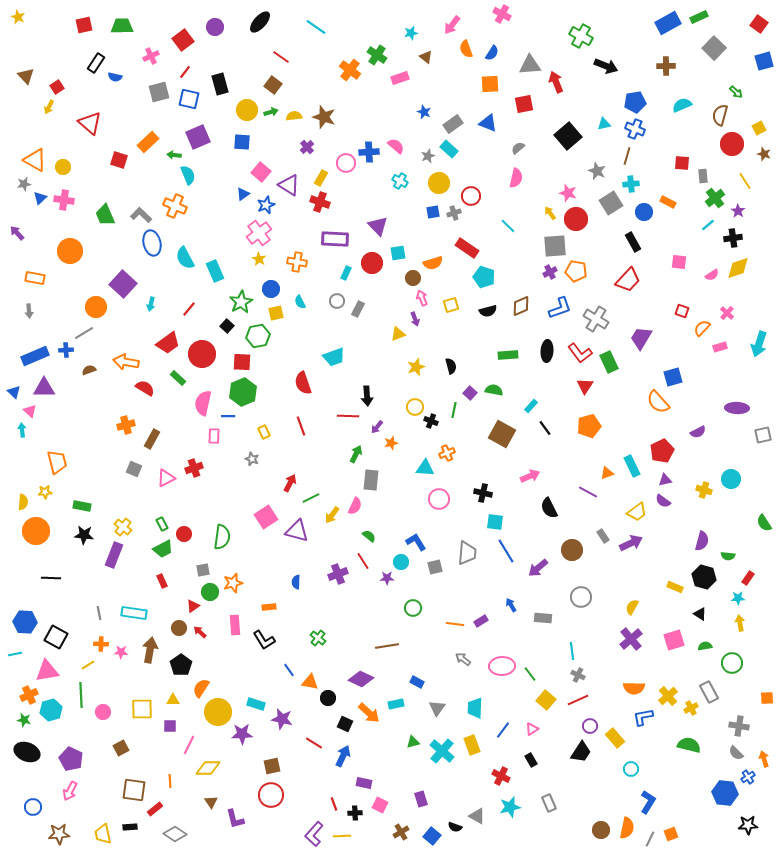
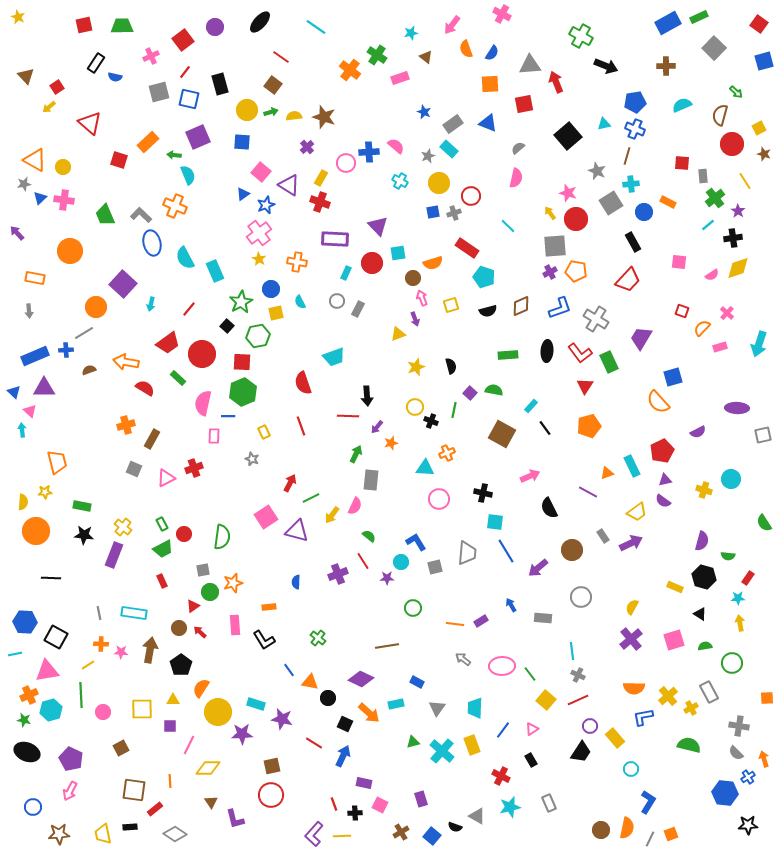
yellow arrow at (49, 107): rotated 24 degrees clockwise
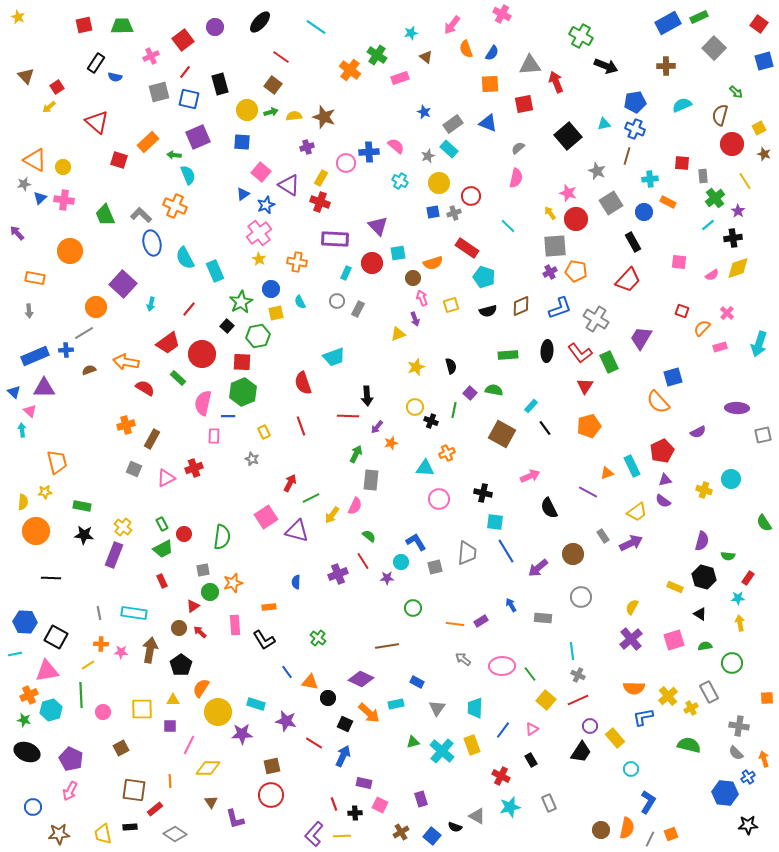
red triangle at (90, 123): moved 7 px right, 1 px up
purple cross at (307, 147): rotated 24 degrees clockwise
cyan cross at (631, 184): moved 19 px right, 5 px up
brown circle at (572, 550): moved 1 px right, 4 px down
blue line at (289, 670): moved 2 px left, 2 px down
purple star at (282, 719): moved 4 px right, 2 px down
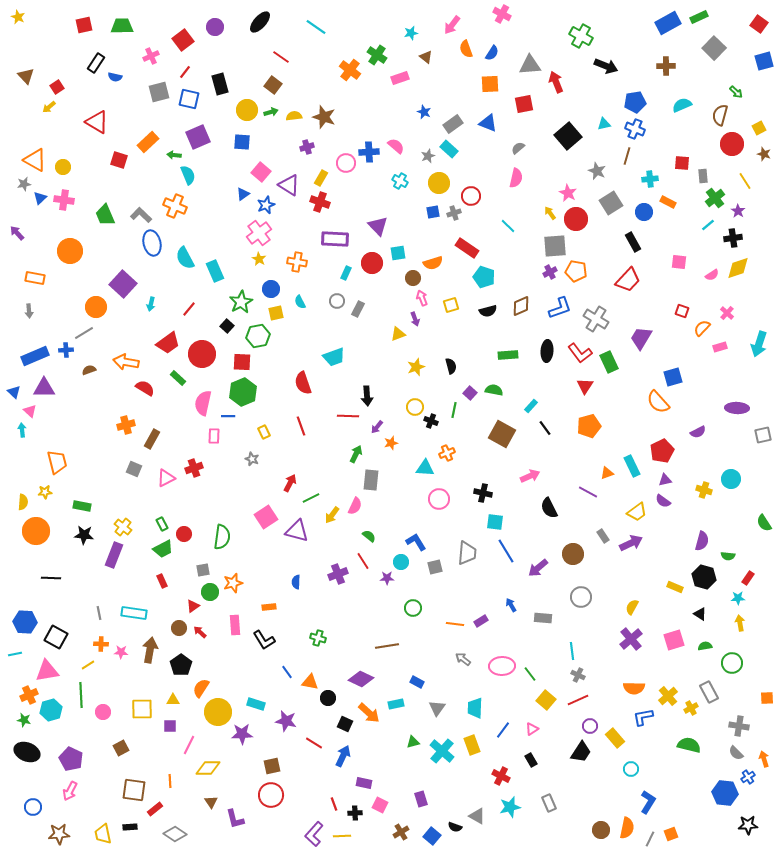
red triangle at (97, 122): rotated 10 degrees counterclockwise
pink star at (568, 193): rotated 12 degrees clockwise
green cross at (318, 638): rotated 21 degrees counterclockwise
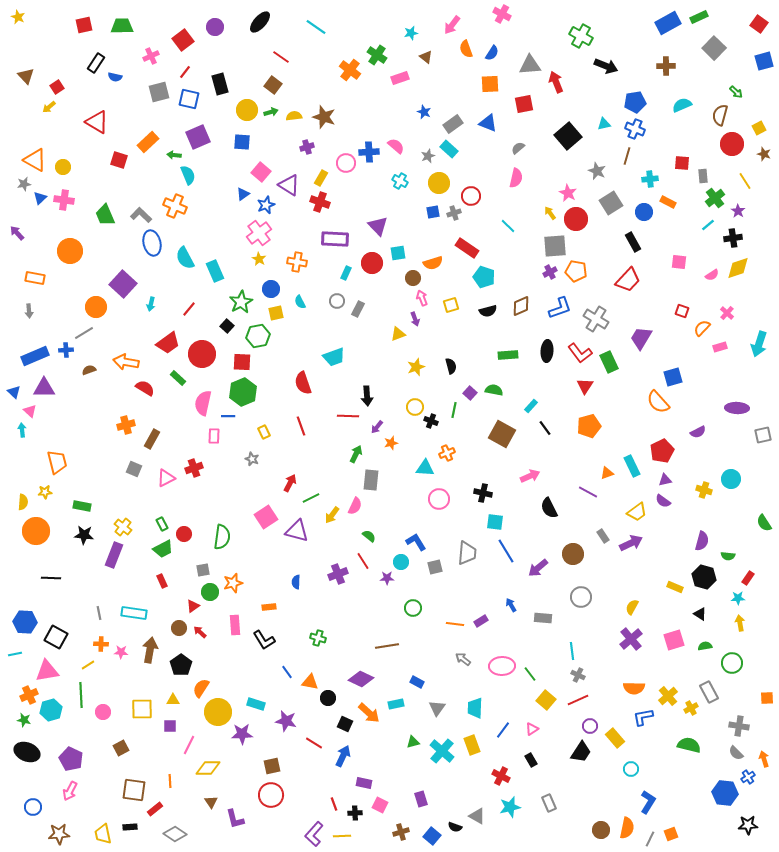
brown cross at (401, 832): rotated 14 degrees clockwise
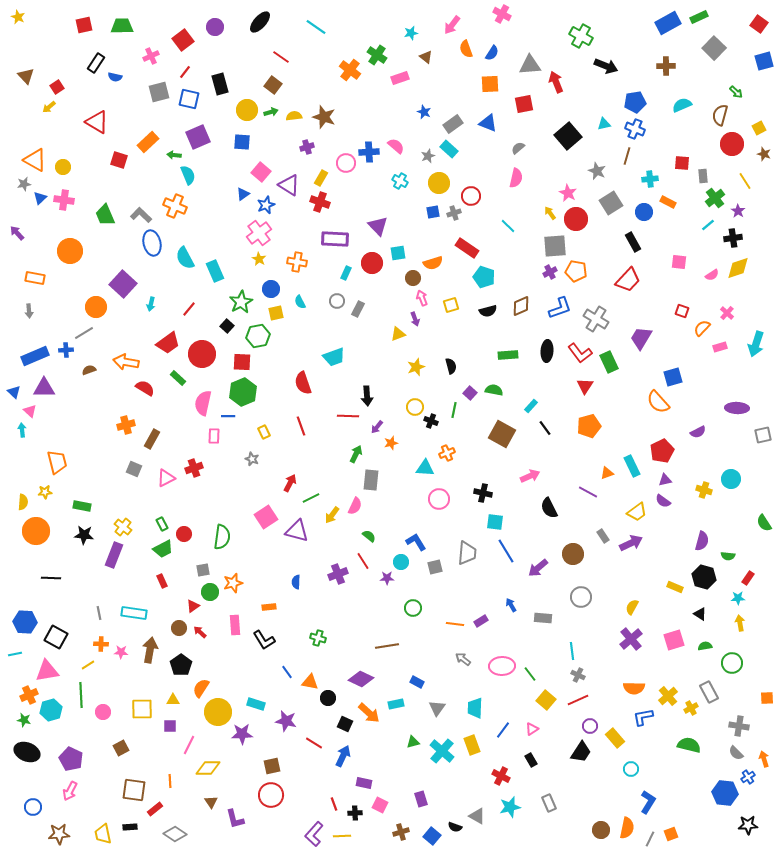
cyan arrow at (759, 344): moved 3 px left
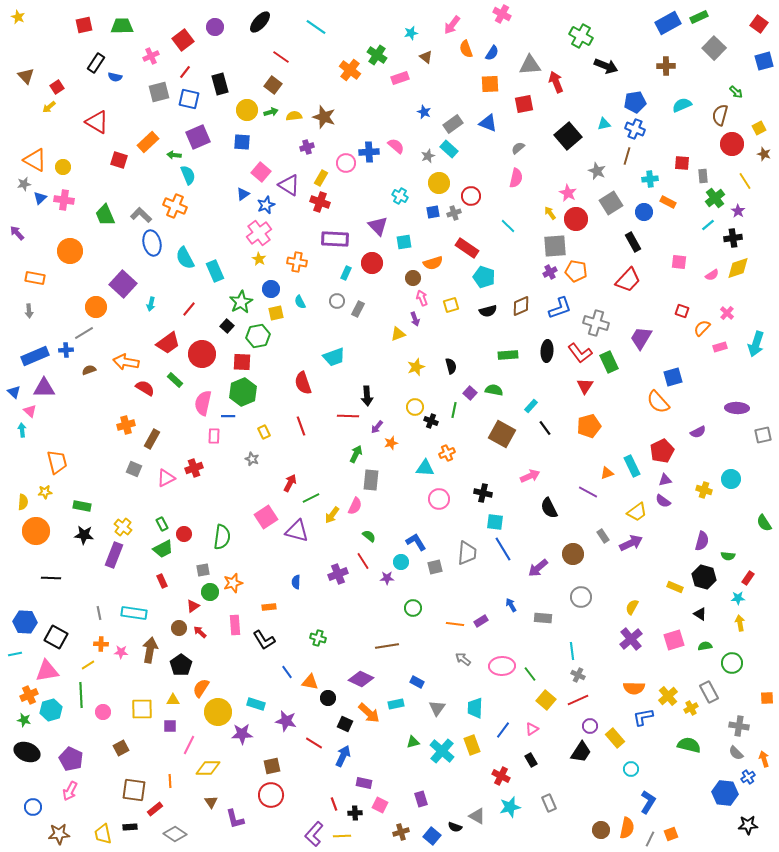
cyan cross at (400, 181): moved 15 px down
cyan square at (398, 253): moved 6 px right, 11 px up
gray cross at (596, 319): moved 4 px down; rotated 15 degrees counterclockwise
green rectangle at (178, 378): moved 3 px left, 2 px down
blue line at (506, 551): moved 3 px left, 2 px up
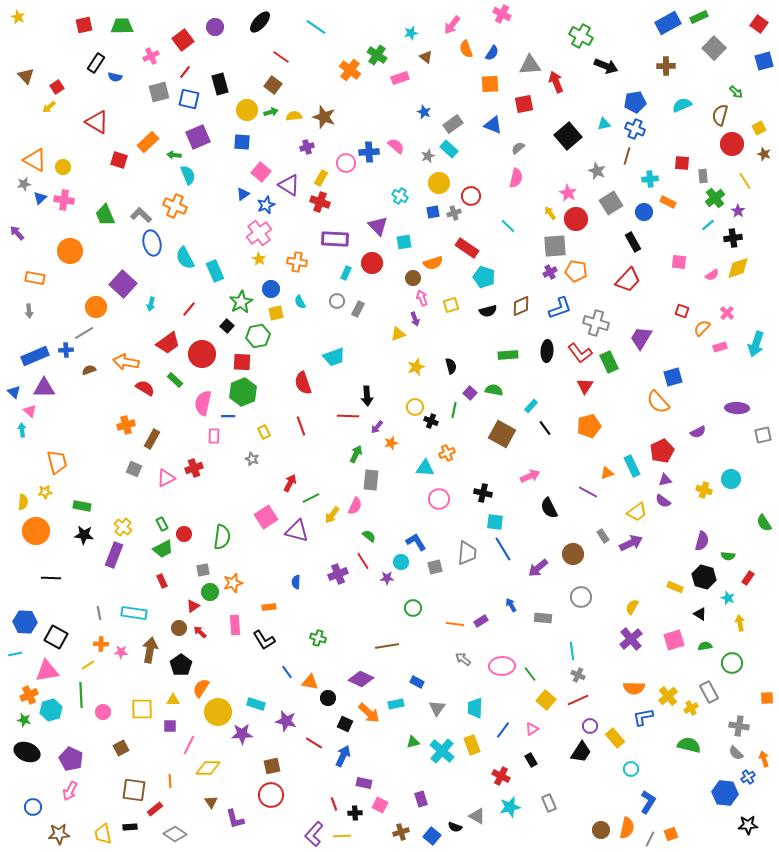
blue triangle at (488, 123): moved 5 px right, 2 px down
cyan star at (738, 598): moved 10 px left; rotated 24 degrees clockwise
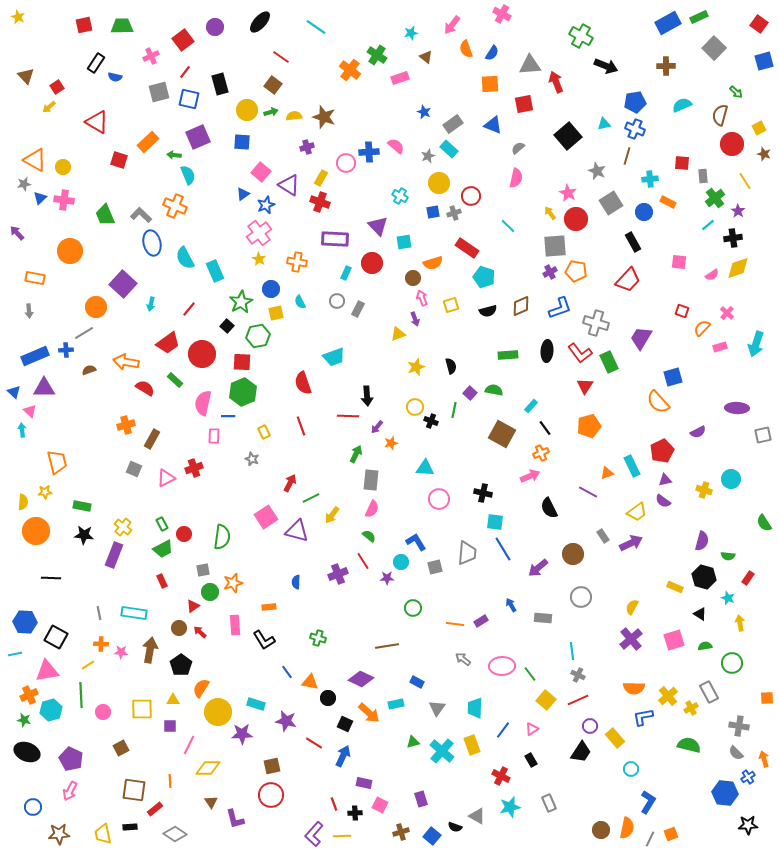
orange cross at (447, 453): moved 94 px right
pink semicircle at (355, 506): moved 17 px right, 3 px down
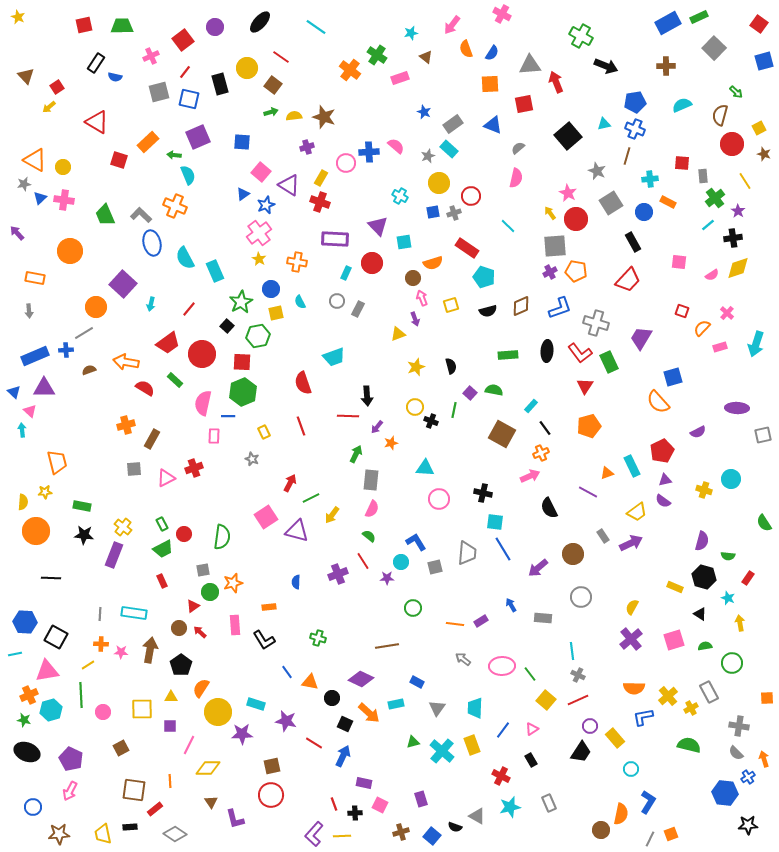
yellow circle at (247, 110): moved 42 px up
gray square at (134, 469): rotated 28 degrees counterclockwise
gray line at (99, 613): moved 1 px right, 1 px down; rotated 16 degrees clockwise
black circle at (328, 698): moved 4 px right
yellow triangle at (173, 700): moved 2 px left, 3 px up
orange semicircle at (627, 828): moved 6 px left, 14 px up
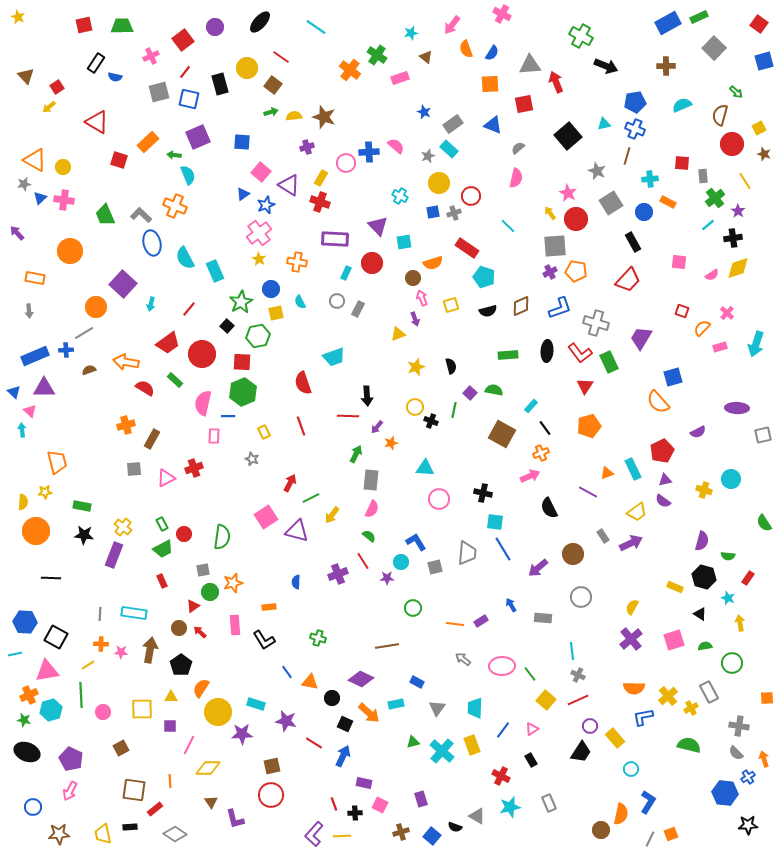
cyan rectangle at (632, 466): moved 1 px right, 3 px down
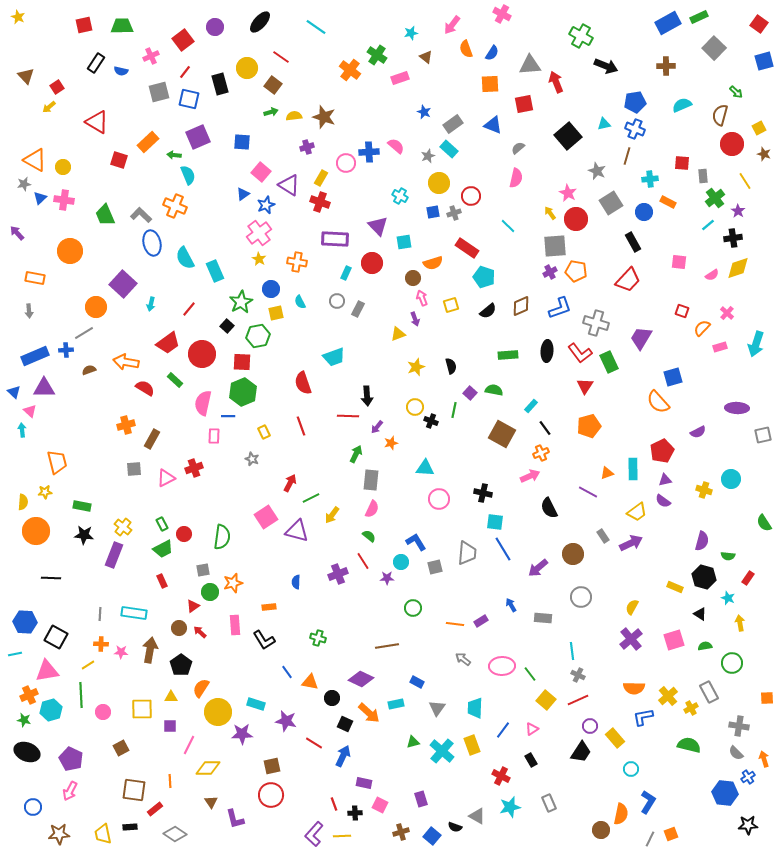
blue semicircle at (115, 77): moved 6 px right, 6 px up
black semicircle at (488, 311): rotated 24 degrees counterclockwise
cyan rectangle at (633, 469): rotated 25 degrees clockwise
